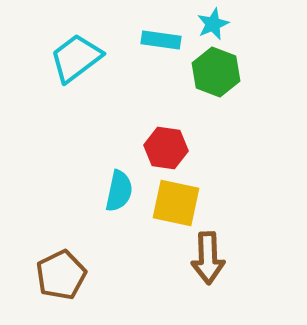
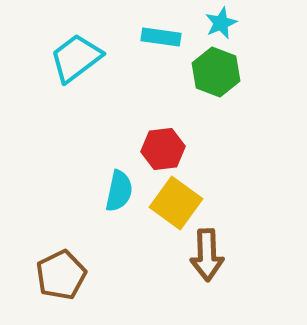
cyan star: moved 8 px right, 1 px up
cyan rectangle: moved 3 px up
red hexagon: moved 3 px left, 1 px down; rotated 15 degrees counterclockwise
yellow square: rotated 24 degrees clockwise
brown arrow: moved 1 px left, 3 px up
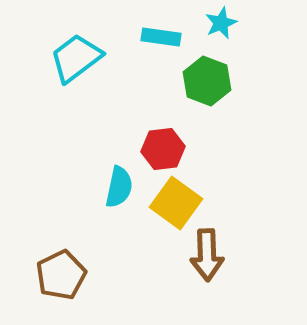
green hexagon: moved 9 px left, 9 px down
cyan semicircle: moved 4 px up
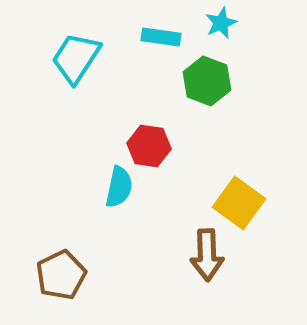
cyan trapezoid: rotated 20 degrees counterclockwise
red hexagon: moved 14 px left, 3 px up; rotated 15 degrees clockwise
yellow square: moved 63 px right
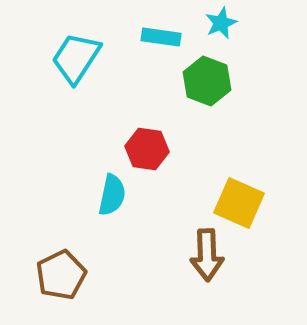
red hexagon: moved 2 px left, 3 px down
cyan semicircle: moved 7 px left, 8 px down
yellow square: rotated 12 degrees counterclockwise
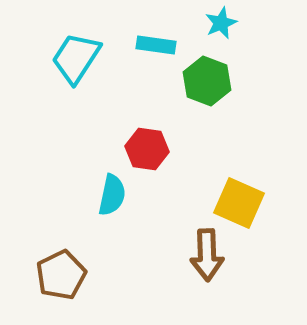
cyan rectangle: moved 5 px left, 8 px down
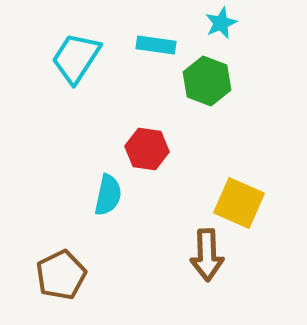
cyan semicircle: moved 4 px left
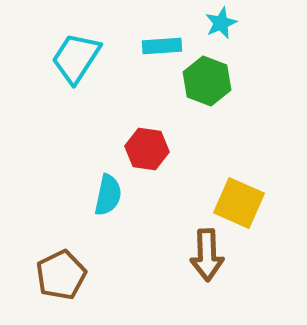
cyan rectangle: moved 6 px right, 1 px down; rotated 12 degrees counterclockwise
